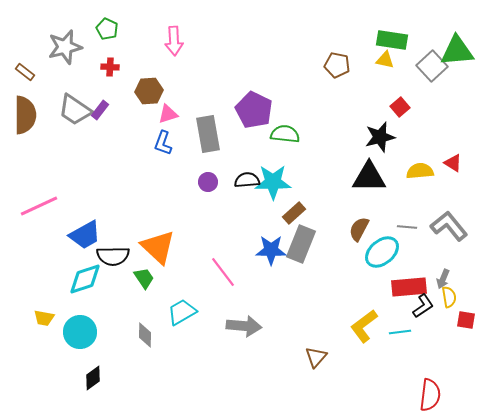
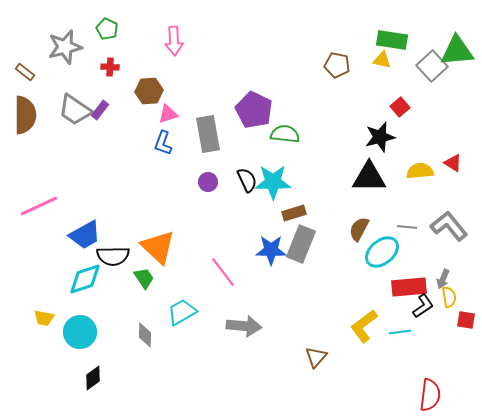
yellow triangle at (385, 60): moved 3 px left
black semicircle at (247, 180): rotated 70 degrees clockwise
brown rectangle at (294, 213): rotated 25 degrees clockwise
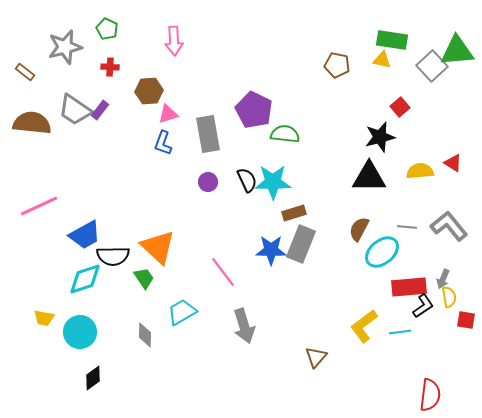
brown semicircle at (25, 115): moved 7 px right, 8 px down; rotated 84 degrees counterclockwise
gray arrow at (244, 326): rotated 68 degrees clockwise
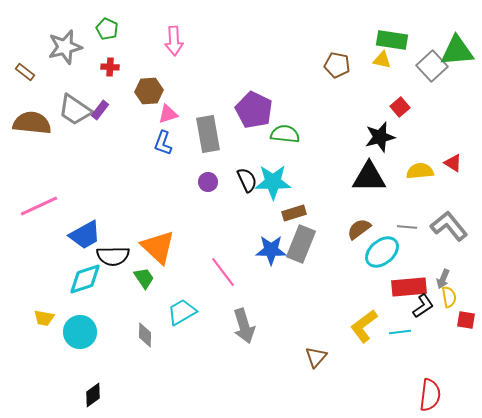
brown semicircle at (359, 229): rotated 25 degrees clockwise
black diamond at (93, 378): moved 17 px down
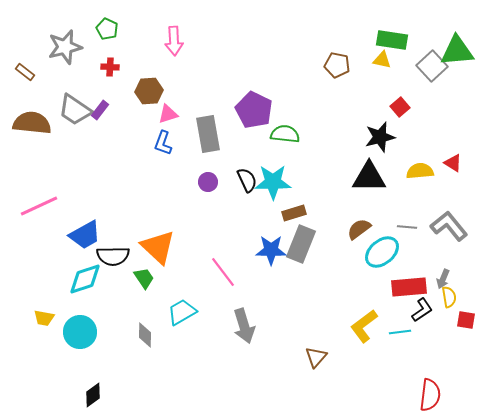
black L-shape at (423, 306): moved 1 px left, 4 px down
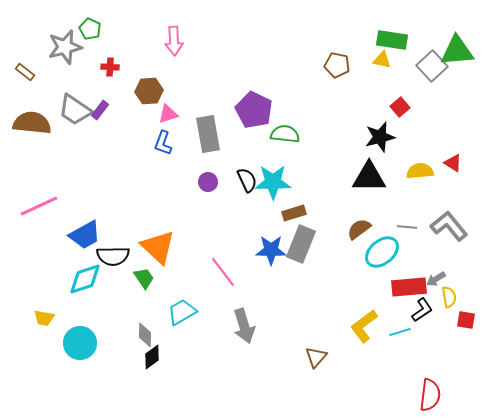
green pentagon at (107, 29): moved 17 px left
gray arrow at (443, 279): moved 7 px left; rotated 36 degrees clockwise
cyan circle at (80, 332): moved 11 px down
cyan line at (400, 332): rotated 10 degrees counterclockwise
black diamond at (93, 395): moved 59 px right, 38 px up
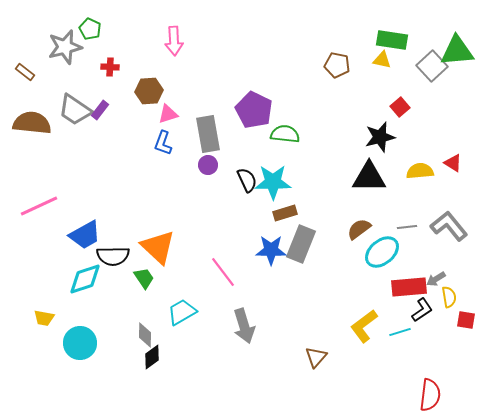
purple circle at (208, 182): moved 17 px up
brown rectangle at (294, 213): moved 9 px left
gray line at (407, 227): rotated 12 degrees counterclockwise
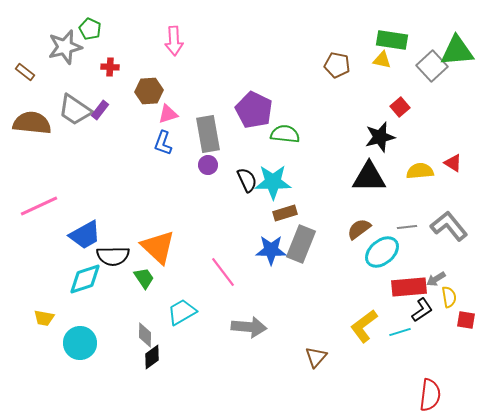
gray arrow at (244, 326): moved 5 px right, 1 px down; rotated 68 degrees counterclockwise
